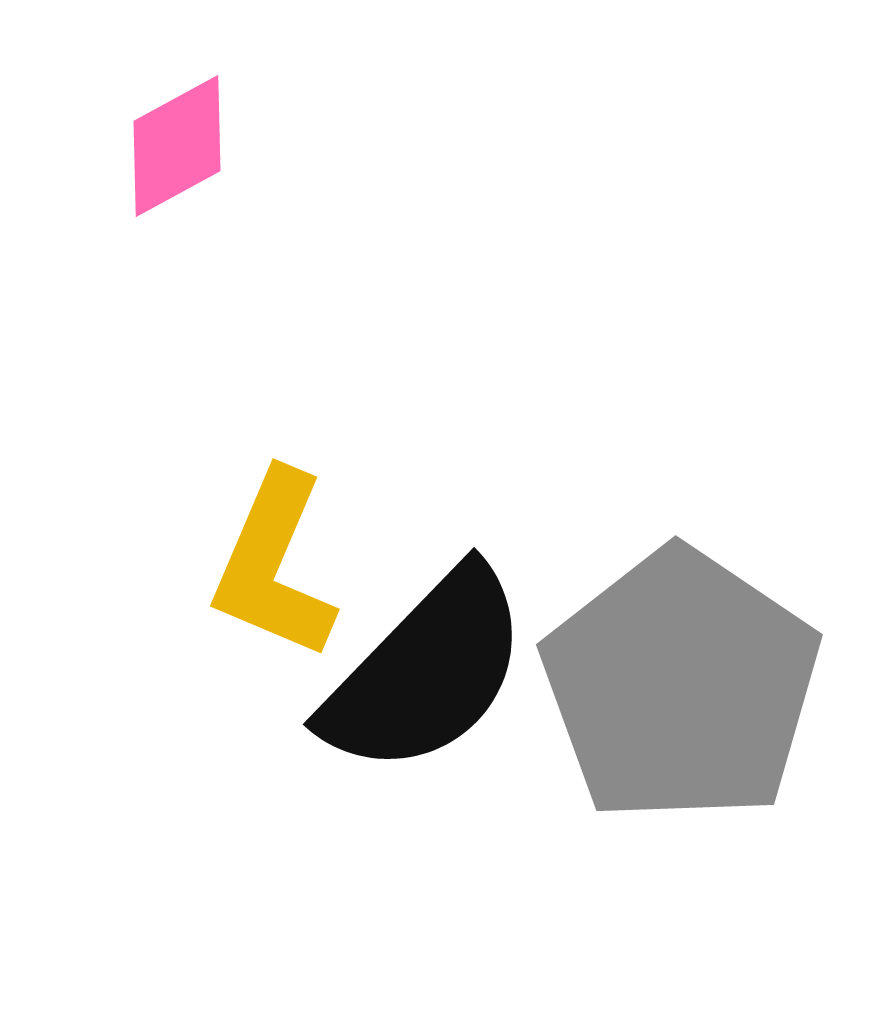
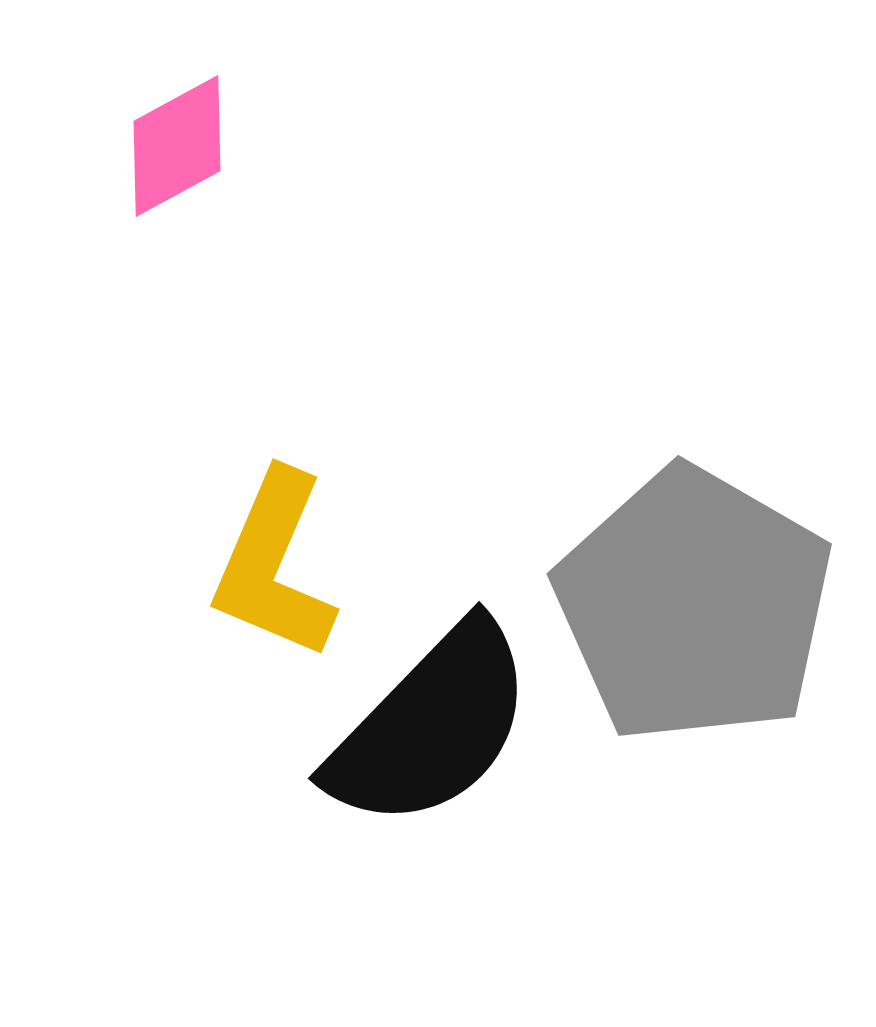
black semicircle: moved 5 px right, 54 px down
gray pentagon: moved 13 px right, 81 px up; rotated 4 degrees counterclockwise
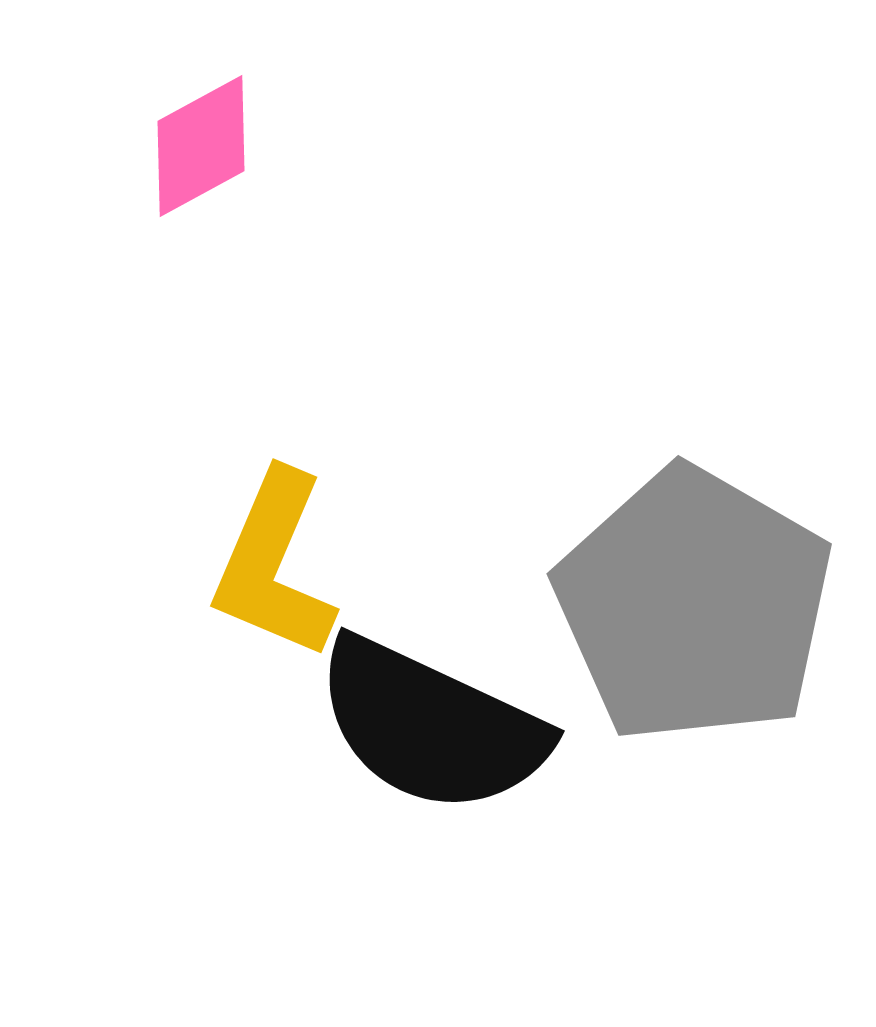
pink diamond: moved 24 px right
black semicircle: rotated 71 degrees clockwise
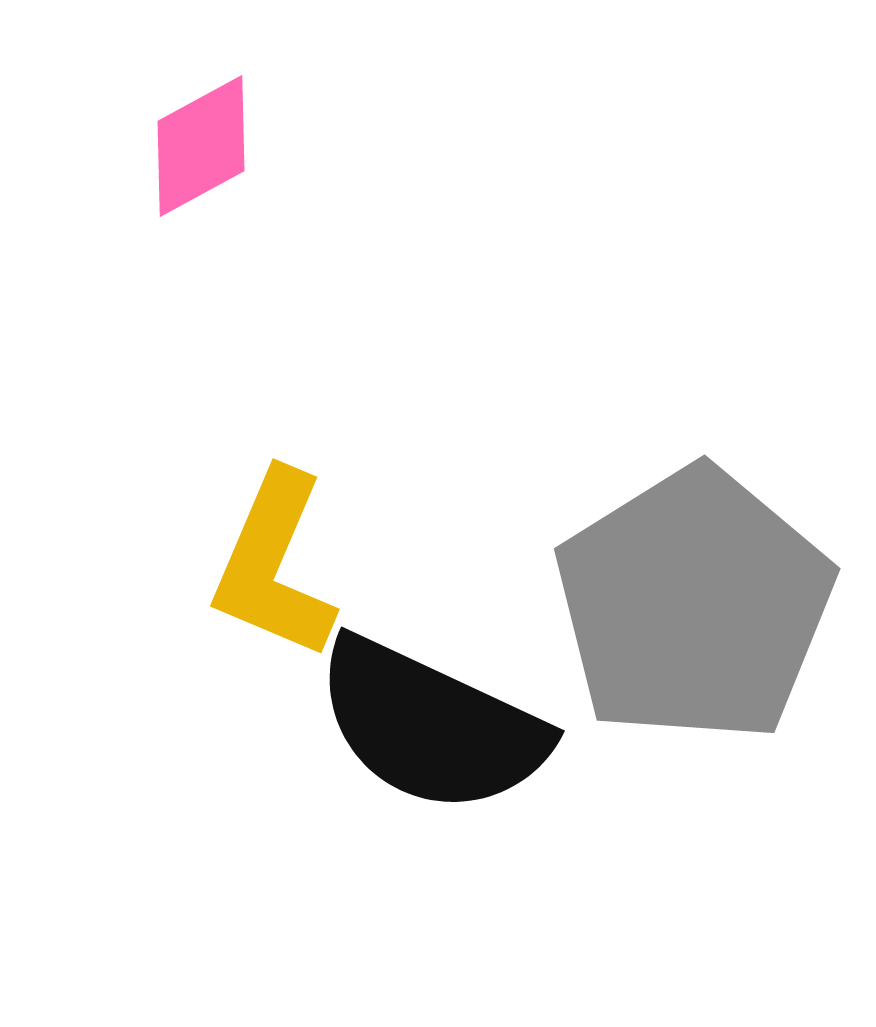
gray pentagon: rotated 10 degrees clockwise
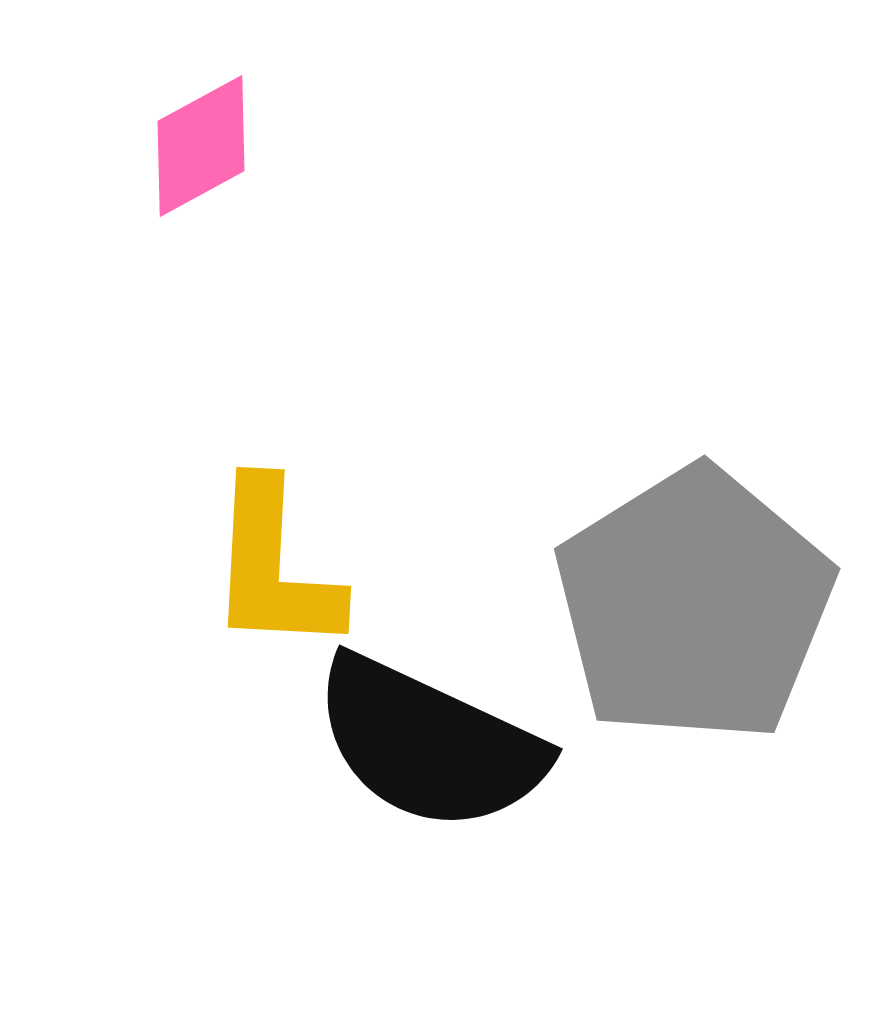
yellow L-shape: moved 2 px down; rotated 20 degrees counterclockwise
black semicircle: moved 2 px left, 18 px down
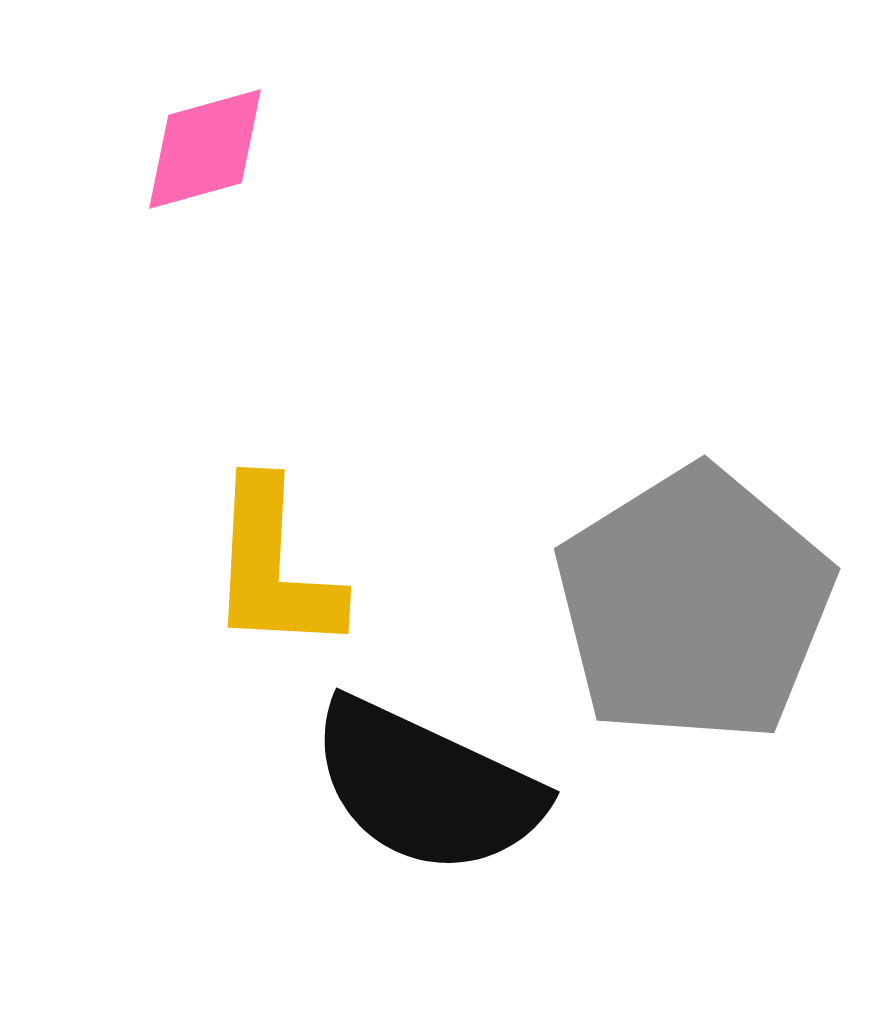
pink diamond: moved 4 px right, 3 px down; rotated 13 degrees clockwise
black semicircle: moved 3 px left, 43 px down
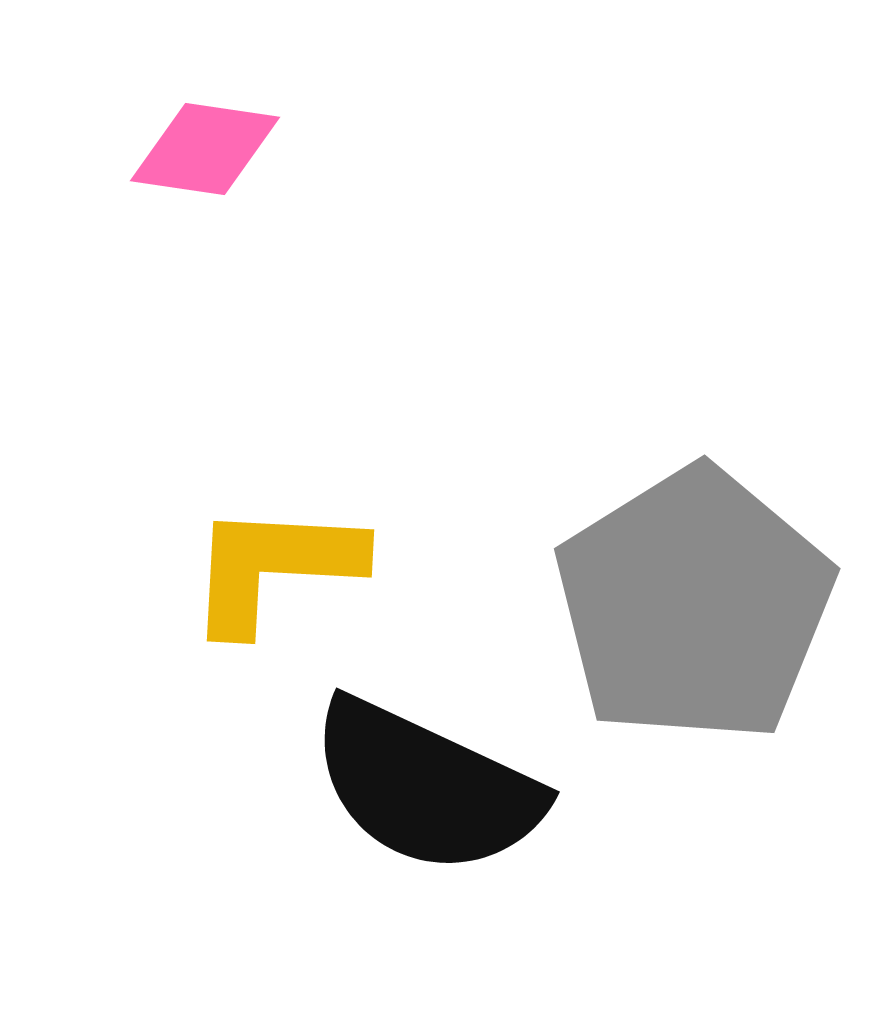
pink diamond: rotated 24 degrees clockwise
yellow L-shape: rotated 90 degrees clockwise
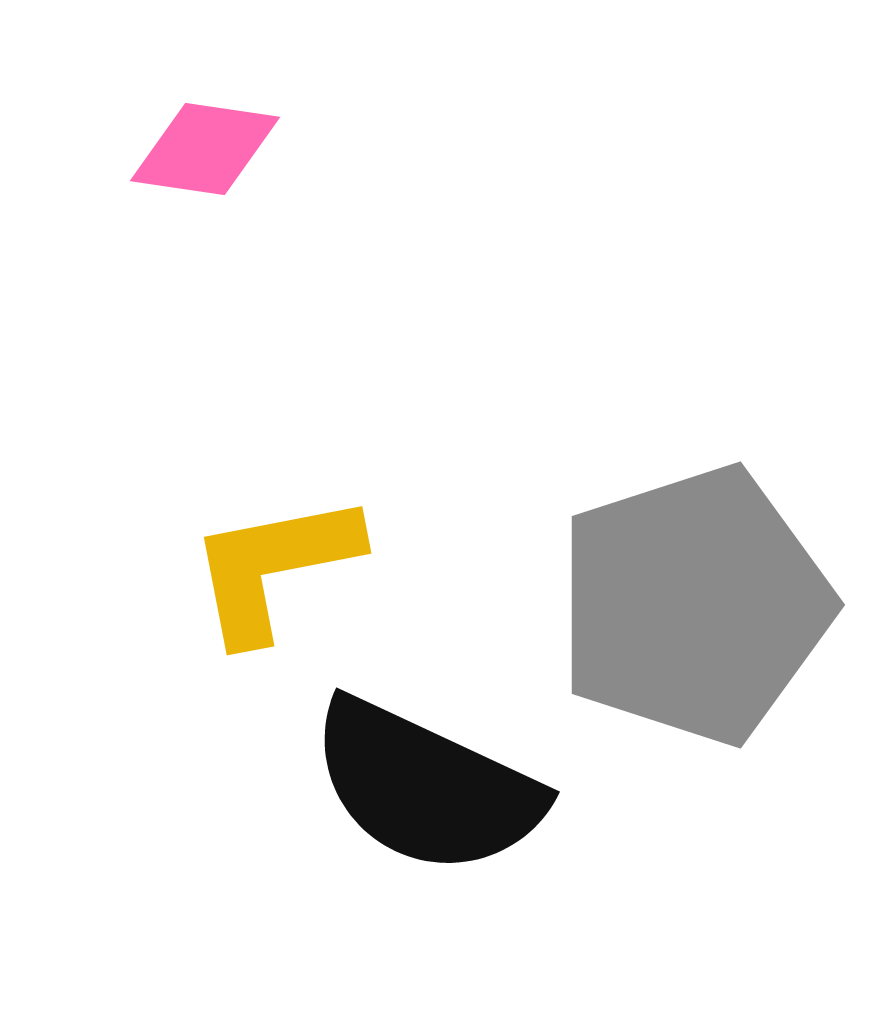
yellow L-shape: rotated 14 degrees counterclockwise
gray pentagon: rotated 14 degrees clockwise
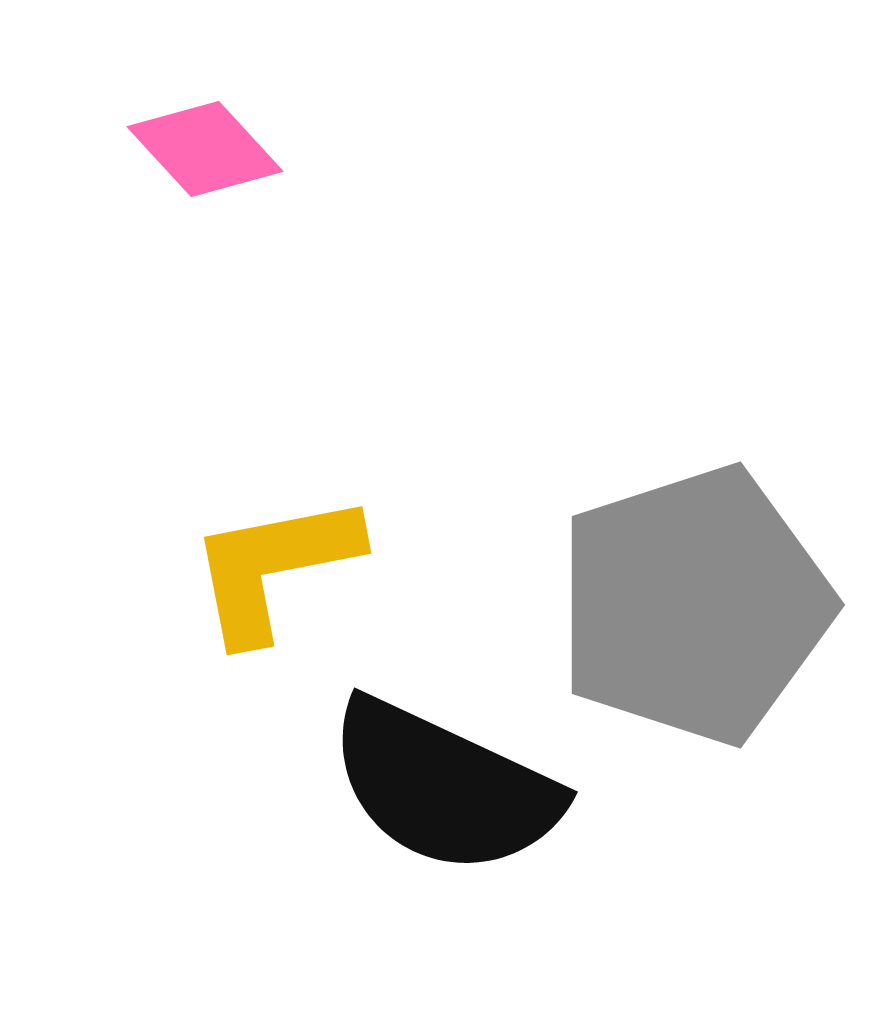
pink diamond: rotated 39 degrees clockwise
black semicircle: moved 18 px right
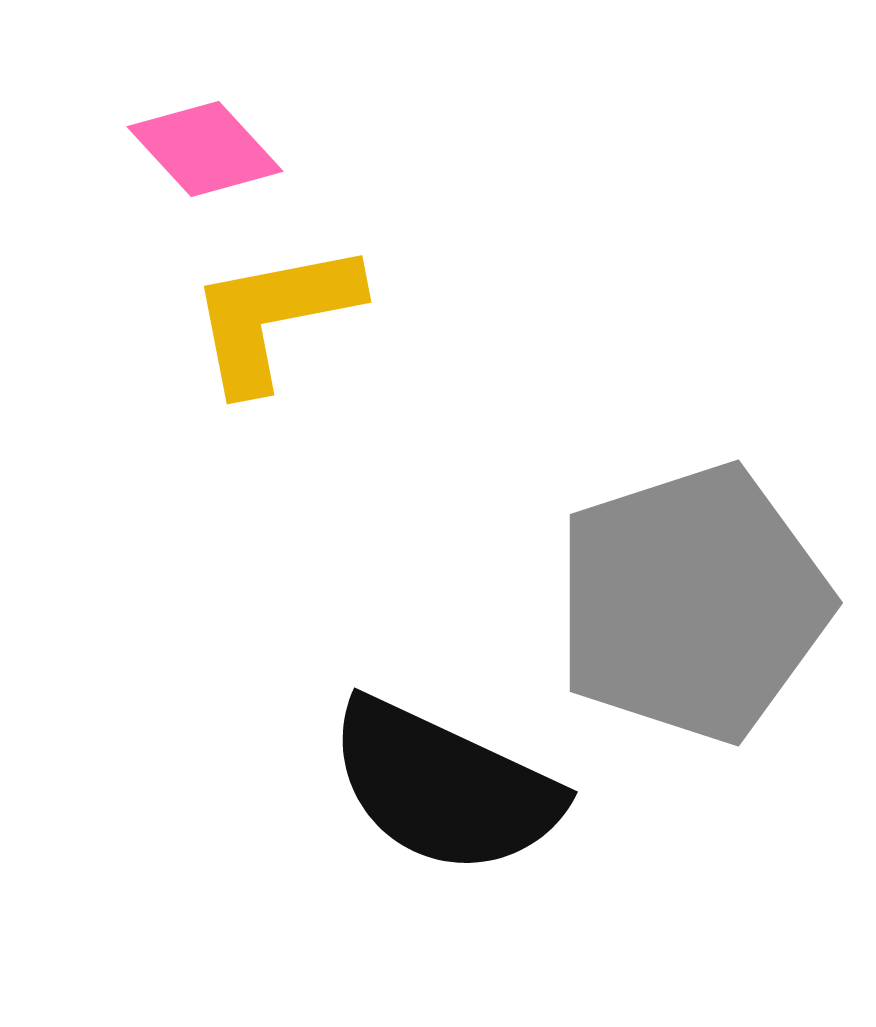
yellow L-shape: moved 251 px up
gray pentagon: moved 2 px left, 2 px up
